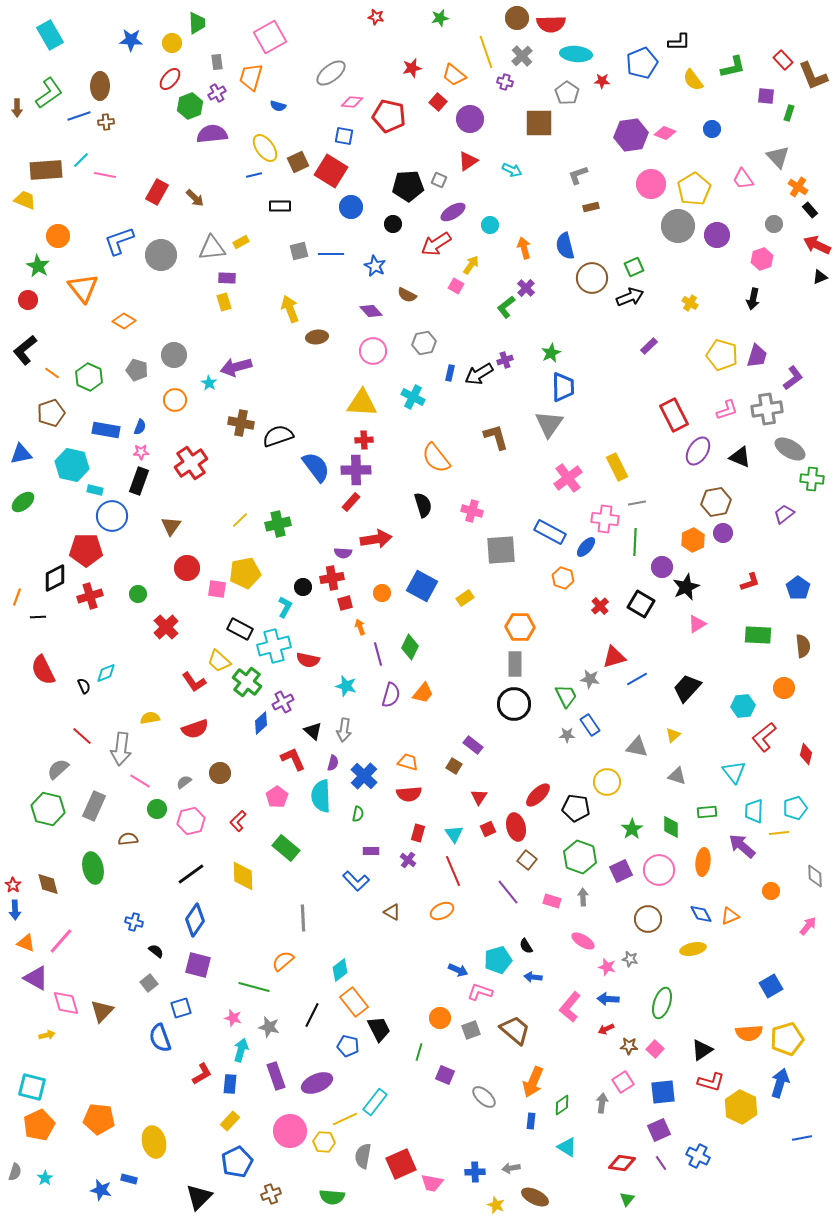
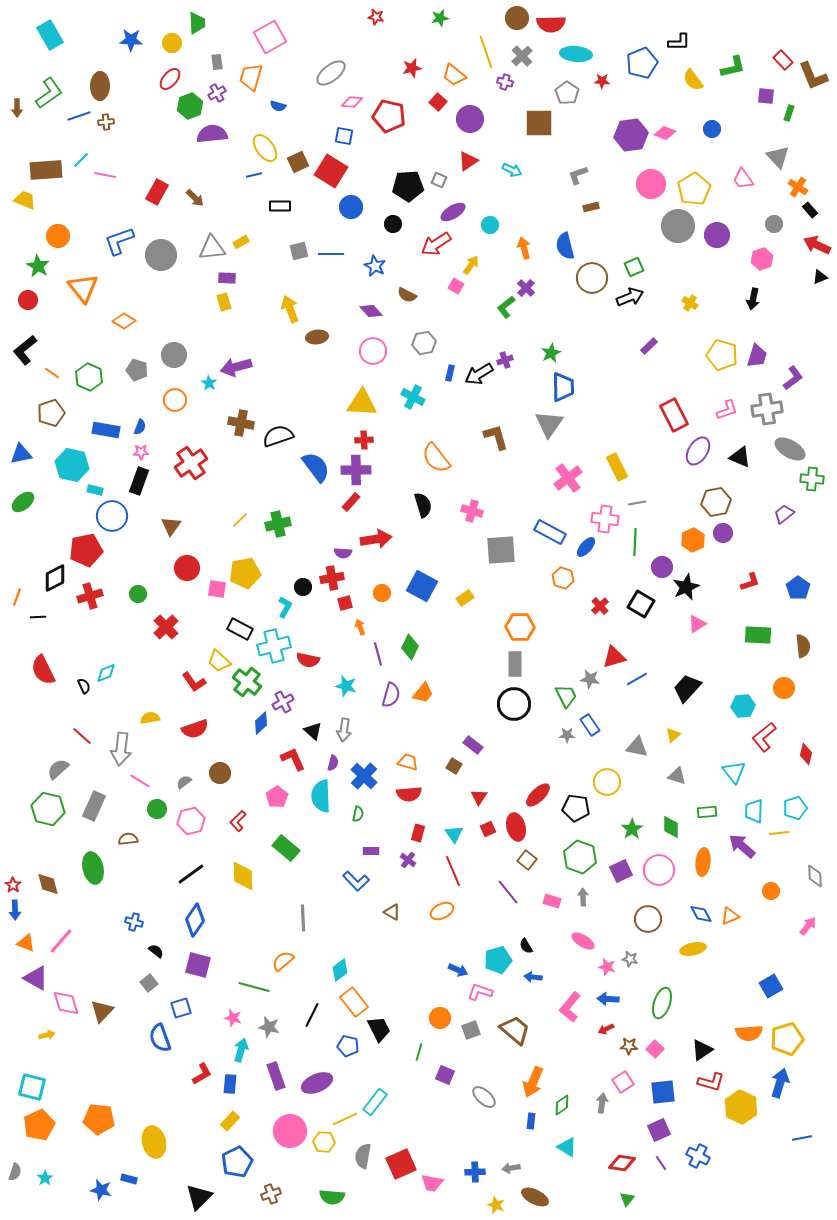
red pentagon at (86, 550): rotated 12 degrees counterclockwise
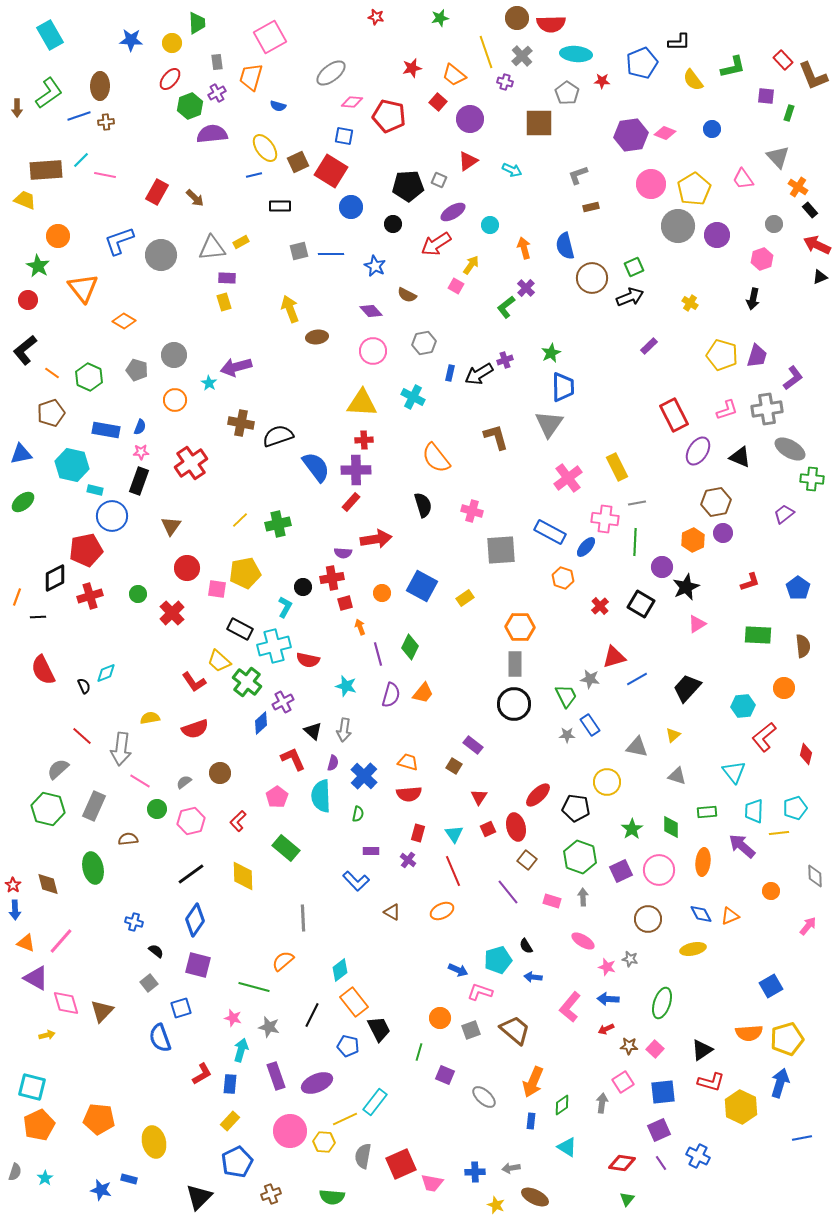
red cross at (166, 627): moved 6 px right, 14 px up
